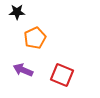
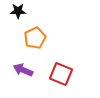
black star: moved 1 px right, 1 px up
red square: moved 1 px left, 1 px up
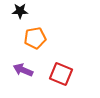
black star: moved 2 px right
orange pentagon: rotated 15 degrees clockwise
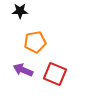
orange pentagon: moved 4 px down
red square: moved 6 px left
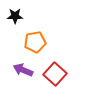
black star: moved 5 px left, 5 px down
red square: rotated 20 degrees clockwise
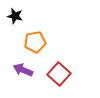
black star: rotated 14 degrees clockwise
red square: moved 4 px right
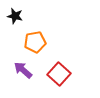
purple arrow: rotated 18 degrees clockwise
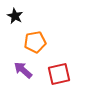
black star: rotated 14 degrees clockwise
red square: rotated 35 degrees clockwise
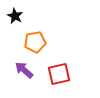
purple arrow: moved 1 px right
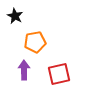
purple arrow: rotated 48 degrees clockwise
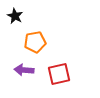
purple arrow: rotated 84 degrees counterclockwise
